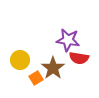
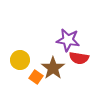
orange square: moved 1 px up; rotated 24 degrees counterclockwise
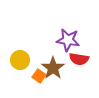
red semicircle: moved 1 px down
orange square: moved 3 px right, 1 px up
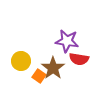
purple star: moved 1 px left, 1 px down
yellow circle: moved 1 px right, 1 px down
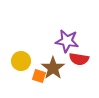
orange square: rotated 16 degrees counterclockwise
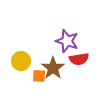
purple star: rotated 10 degrees clockwise
red semicircle: rotated 18 degrees counterclockwise
orange square: rotated 16 degrees counterclockwise
